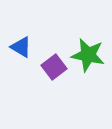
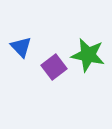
blue triangle: rotated 15 degrees clockwise
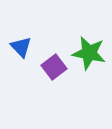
green star: moved 1 px right, 2 px up
